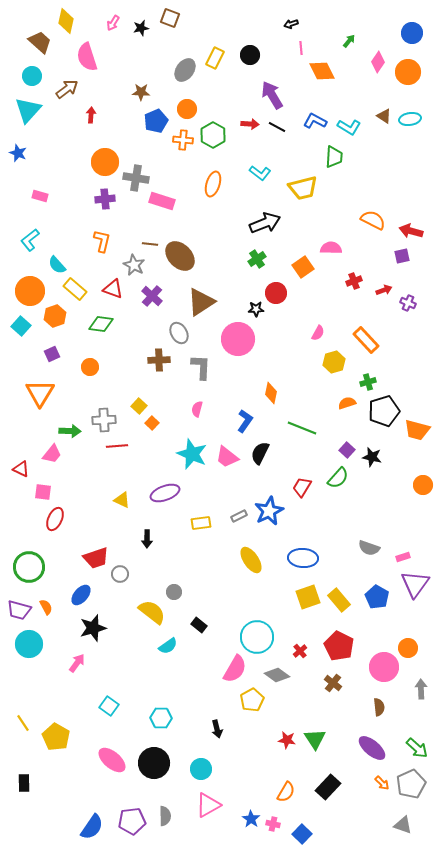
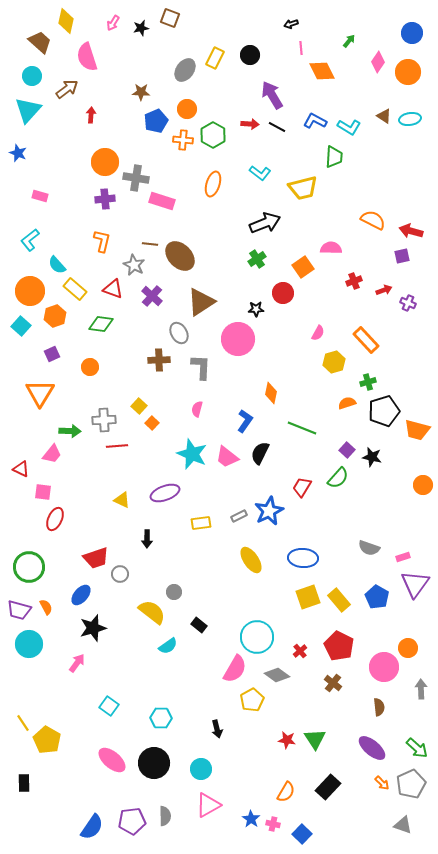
red circle at (276, 293): moved 7 px right
yellow pentagon at (56, 737): moved 9 px left, 3 px down
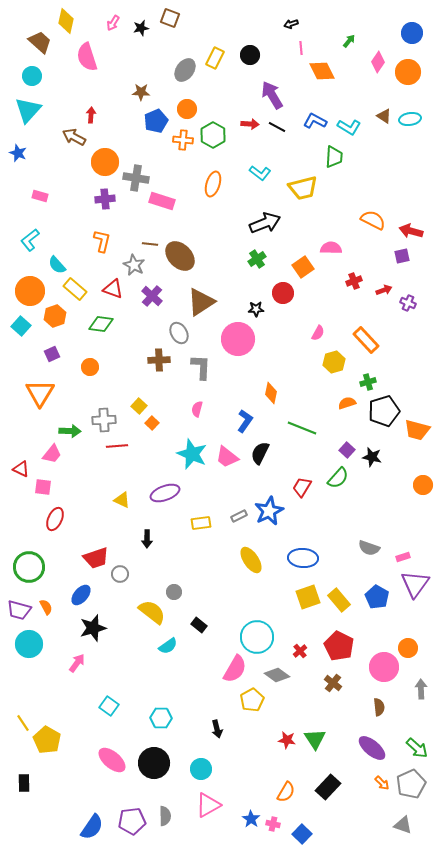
brown arrow at (67, 89): moved 7 px right, 48 px down; rotated 115 degrees counterclockwise
pink square at (43, 492): moved 5 px up
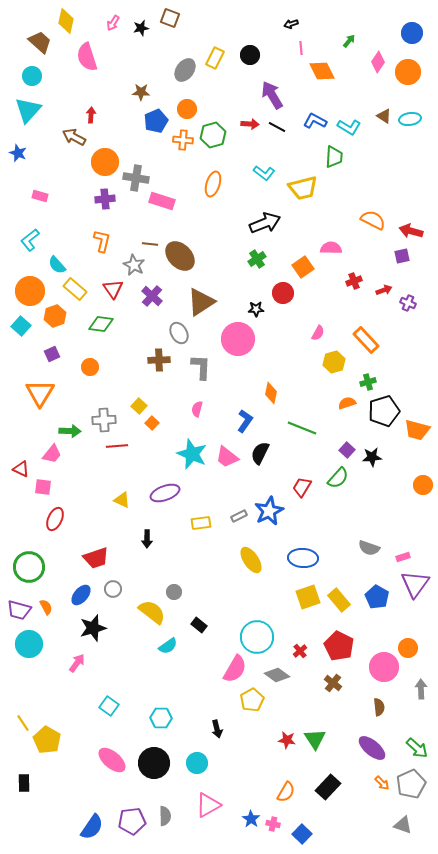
green hexagon at (213, 135): rotated 15 degrees clockwise
cyan L-shape at (260, 173): moved 4 px right
red triangle at (113, 289): rotated 35 degrees clockwise
black star at (372, 457): rotated 18 degrees counterclockwise
gray circle at (120, 574): moved 7 px left, 15 px down
cyan circle at (201, 769): moved 4 px left, 6 px up
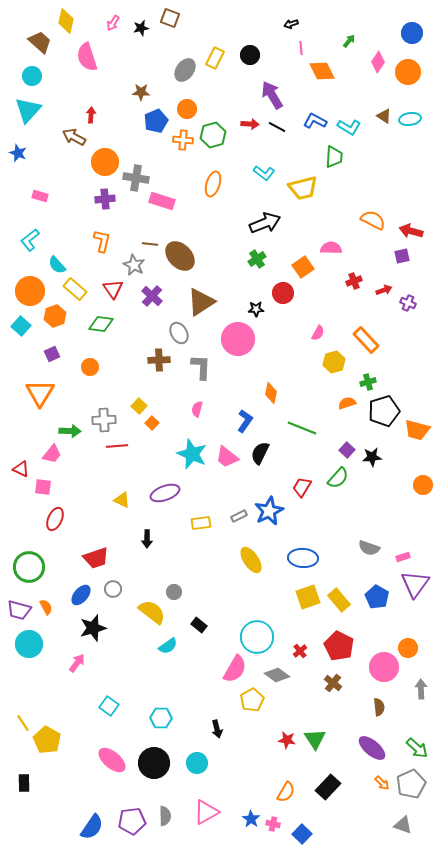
pink triangle at (208, 805): moved 2 px left, 7 px down
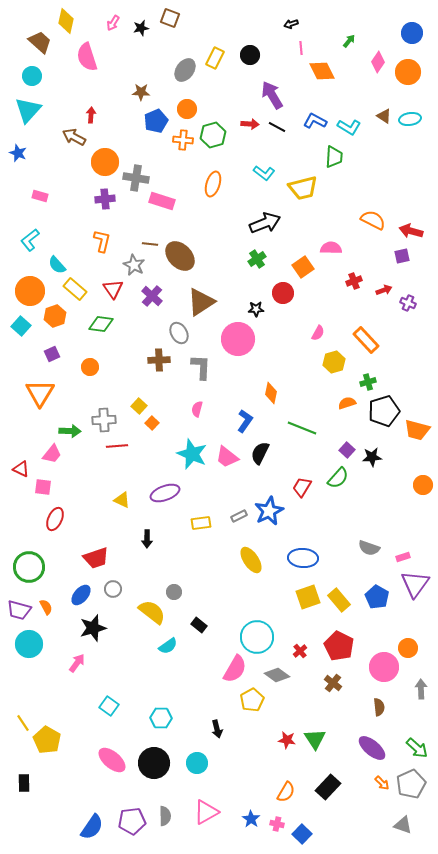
pink cross at (273, 824): moved 4 px right
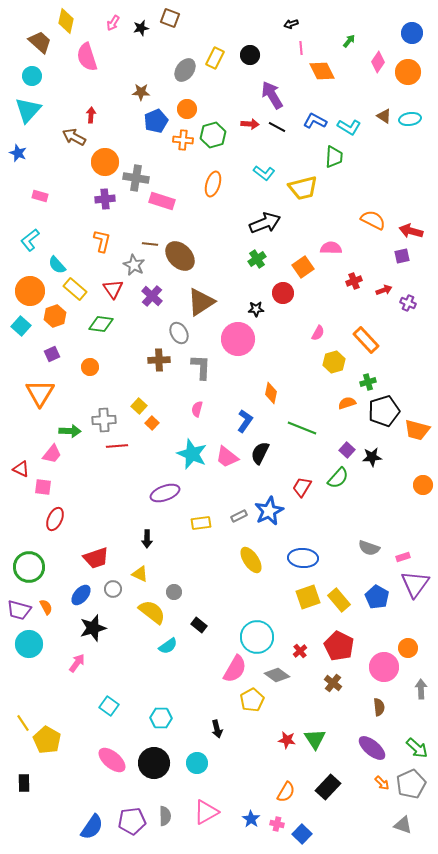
yellow triangle at (122, 500): moved 18 px right, 74 px down
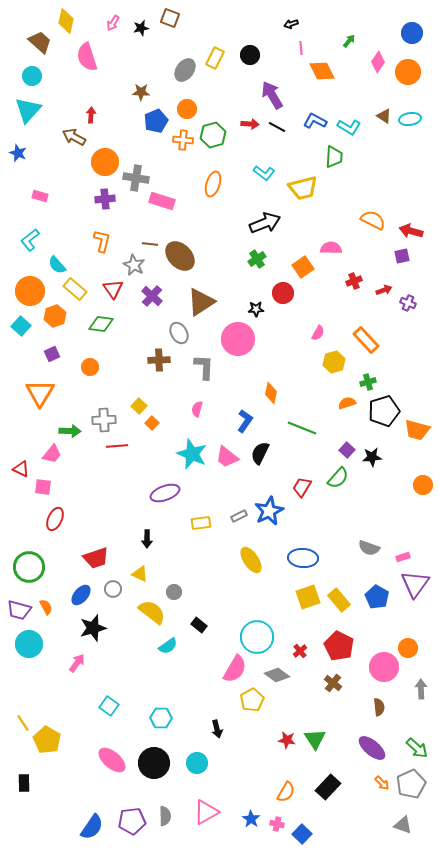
gray L-shape at (201, 367): moved 3 px right
